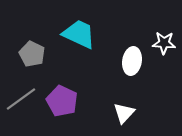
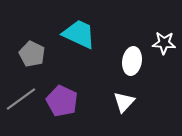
white triangle: moved 11 px up
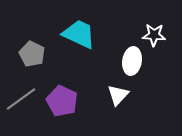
white star: moved 10 px left, 8 px up
white triangle: moved 6 px left, 7 px up
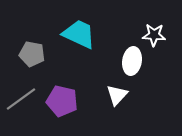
gray pentagon: rotated 15 degrees counterclockwise
white triangle: moved 1 px left
purple pentagon: rotated 12 degrees counterclockwise
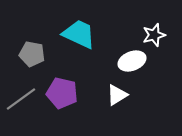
white star: rotated 20 degrees counterclockwise
white ellipse: rotated 60 degrees clockwise
white triangle: rotated 15 degrees clockwise
purple pentagon: moved 8 px up
